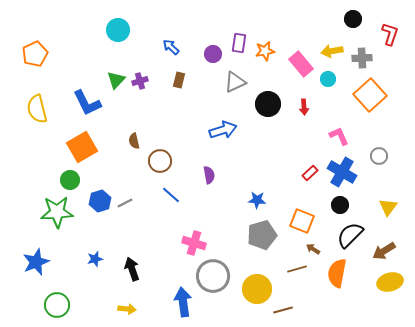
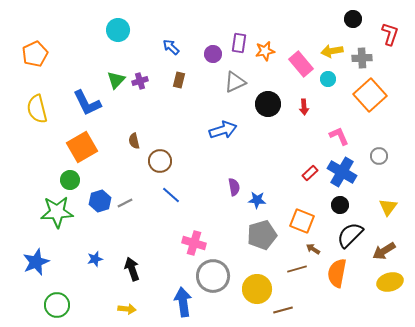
purple semicircle at (209, 175): moved 25 px right, 12 px down
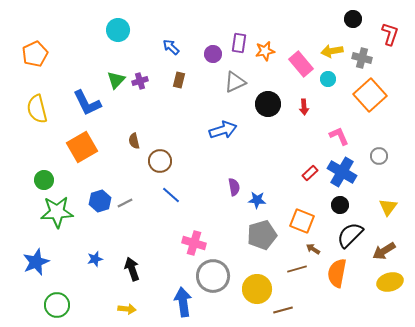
gray cross at (362, 58): rotated 18 degrees clockwise
green circle at (70, 180): moved 26 px left
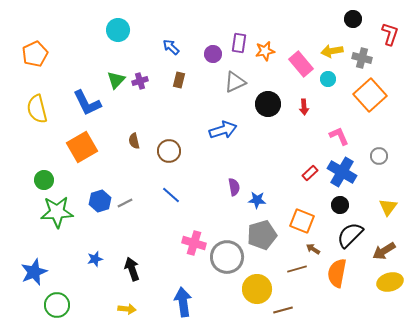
brown circle at (160, 161): moved 9 px right, 10 px up
blue star at (36, 262): moved 2 px left, 10 px down
gray circle at (213, 276): moved 14 px right, 19 px up
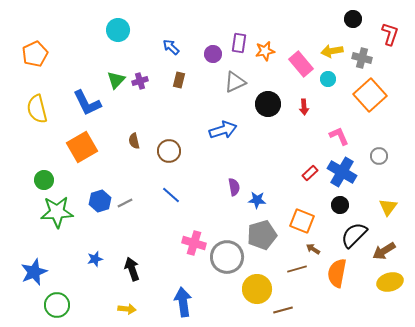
black semicircle at (350, 235): moved 4 px right
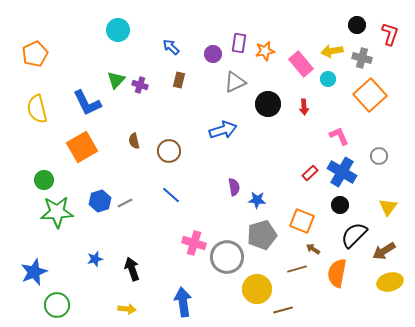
black circle at (353, 19): moved 4 px right, 6 px down
purple cross at (140, 81): moved 4 px down; rotated 35 degrees clockwise
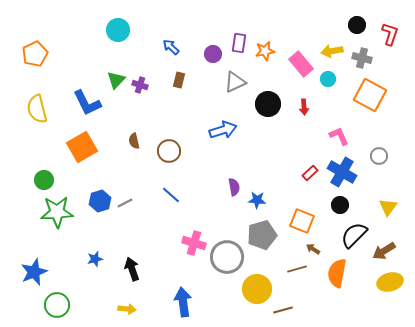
orange square at (370, 95): rotated 20 degrees counterclockwise
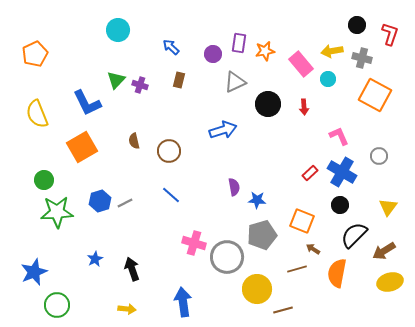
orange square at (370, 95): moved 5 px right
yellow semicircle at (37, 109): moved 5 px down; rotated 8 degrees counterclockwise
blue star at (95, 259): rotated 14 degrees counterclockwise
